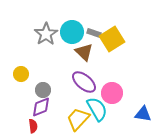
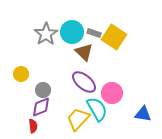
yellow square: moved 2 px right, 2 px up; rotated 25 degrees counterclockwise
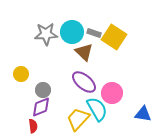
gray star: rotated 30 degrees clockwise
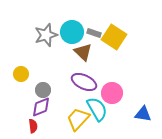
gray star: moved 1 px down; rotated 15 degrees counterclockwise
brown triangle: moved 1 px left
purple ellipse: rotated 15 degrees counterclockwise
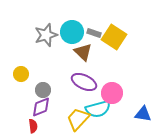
cyan semicircle: moved 1 px right; rotated 105 degrees clockwise
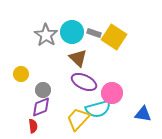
gray star: rotated 20 degrees counterclockwise
brown triangle: moved 5 px left, 6 px down
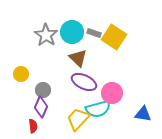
purple diamond: rotated 45 degrees counterclockwise
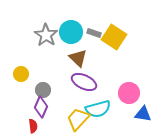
cyan circle: moved 1 px left
pink circle: moved 17 px right
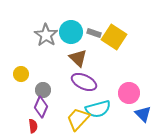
blue triangle: rotated 36 degrees clockwise
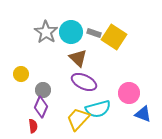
gray star: moved 3 px up
blue triangle: rotated 24 degrees counterclockwise
